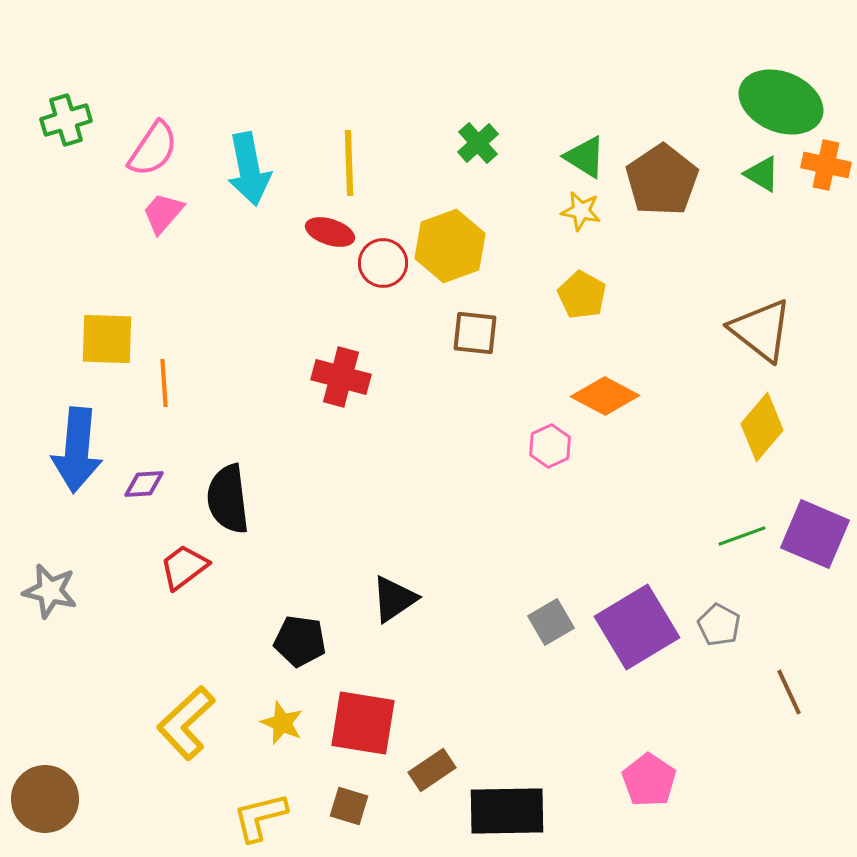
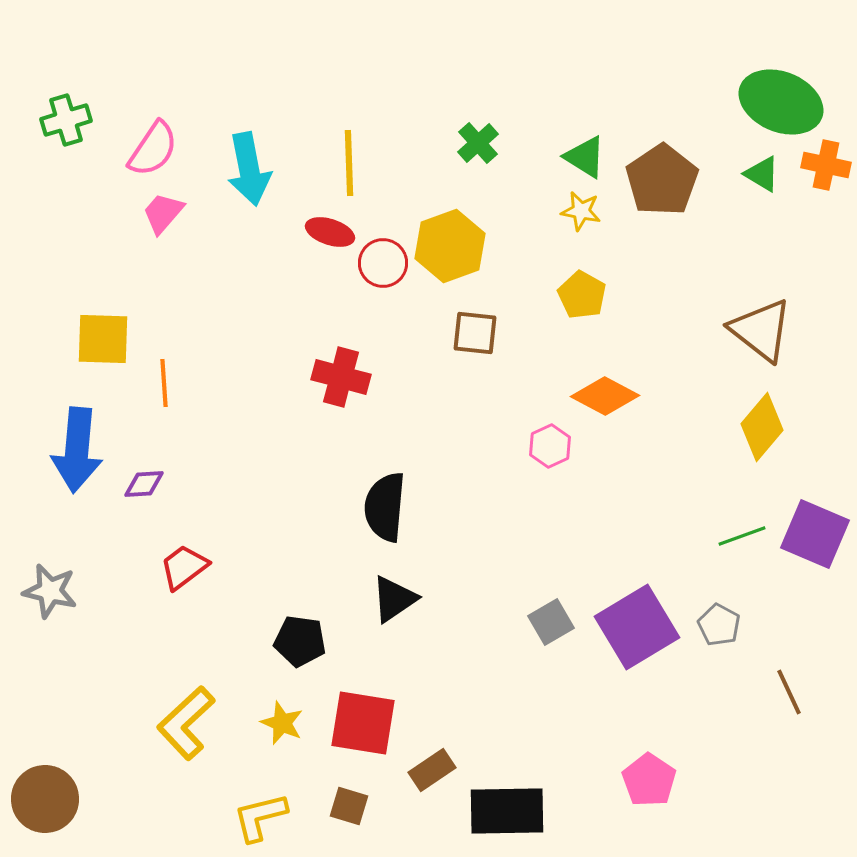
yellow square at (107, 339): moved 4 px left
black semicircle at (228, 499): moved 157 px right, 8 px down; rotated 12 degrees clockwise
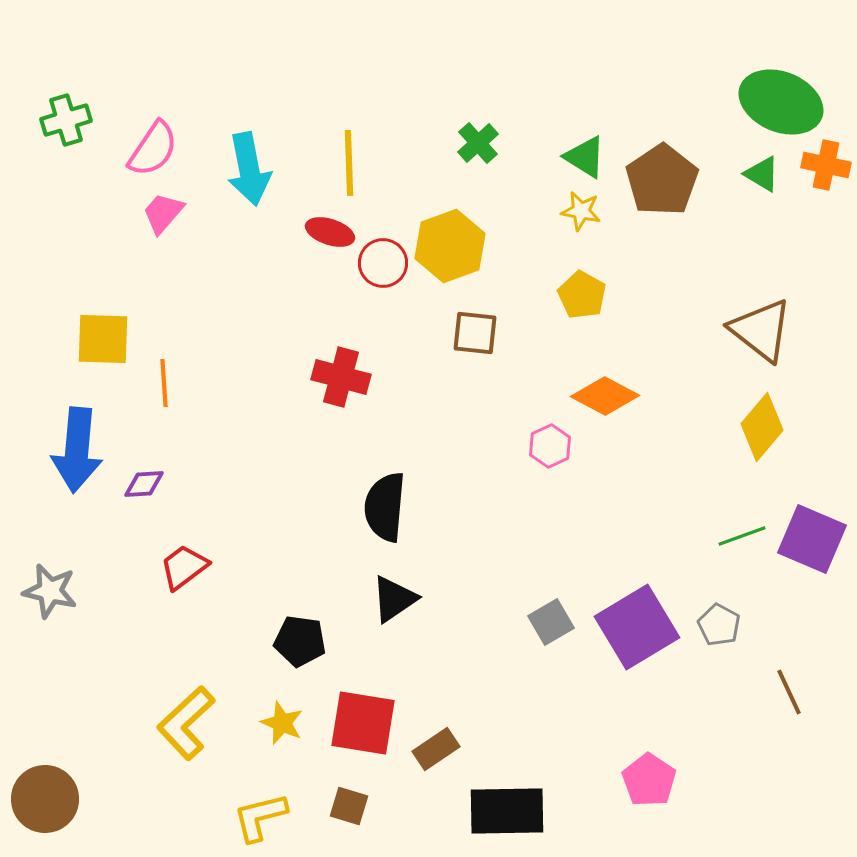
purple square at (815, 534): moved 3 px left, 5 px down
brown rectangle at (432, 770): moved 4 px right, 21 px up
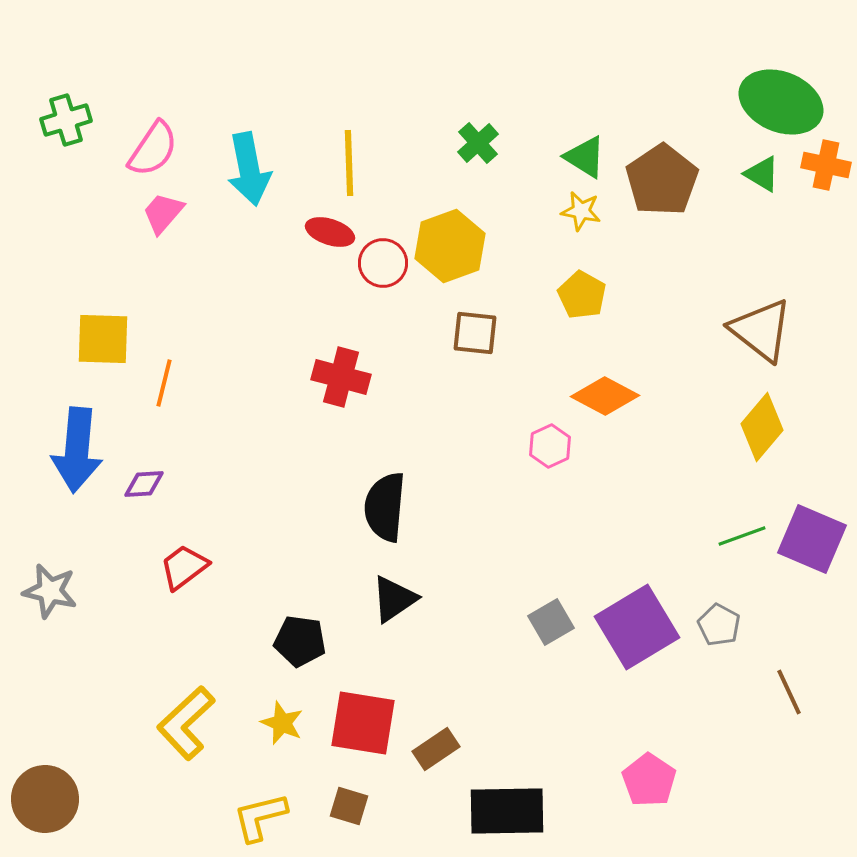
orange line at (164, 383): rotated 18 degrees clockwise
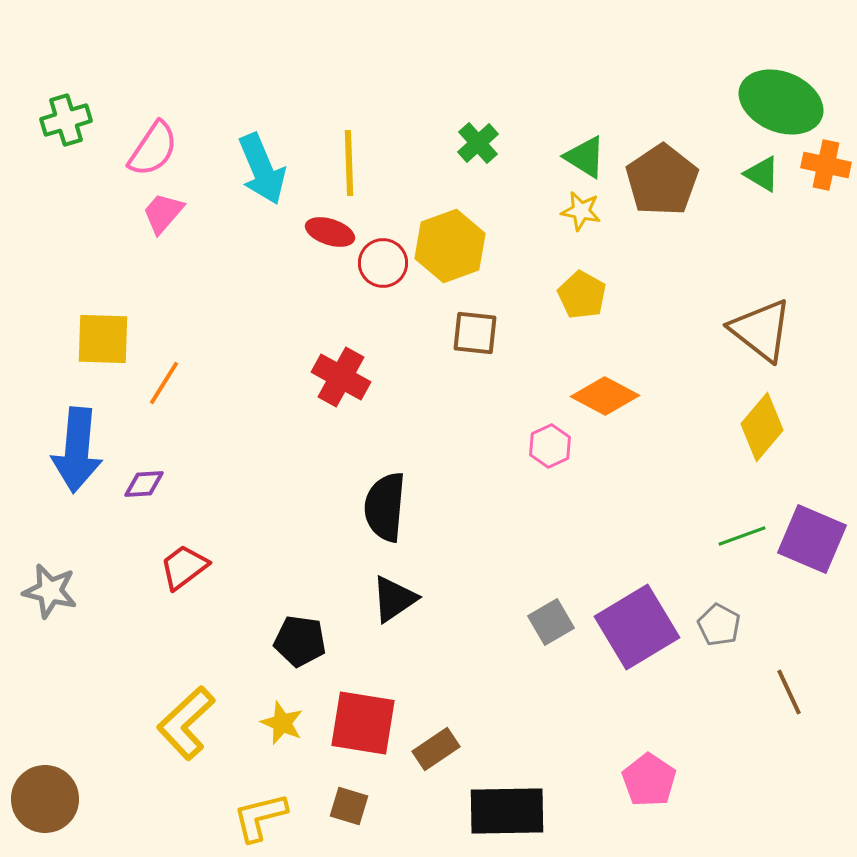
cyan arrow at (249, 169): moved 13 px right; rotated 12 degrees counterclockwise
red cross at (341, 377): rotated 14 degrees clockwise
orange line at (164, 383): rotated 18 degrees clockwise
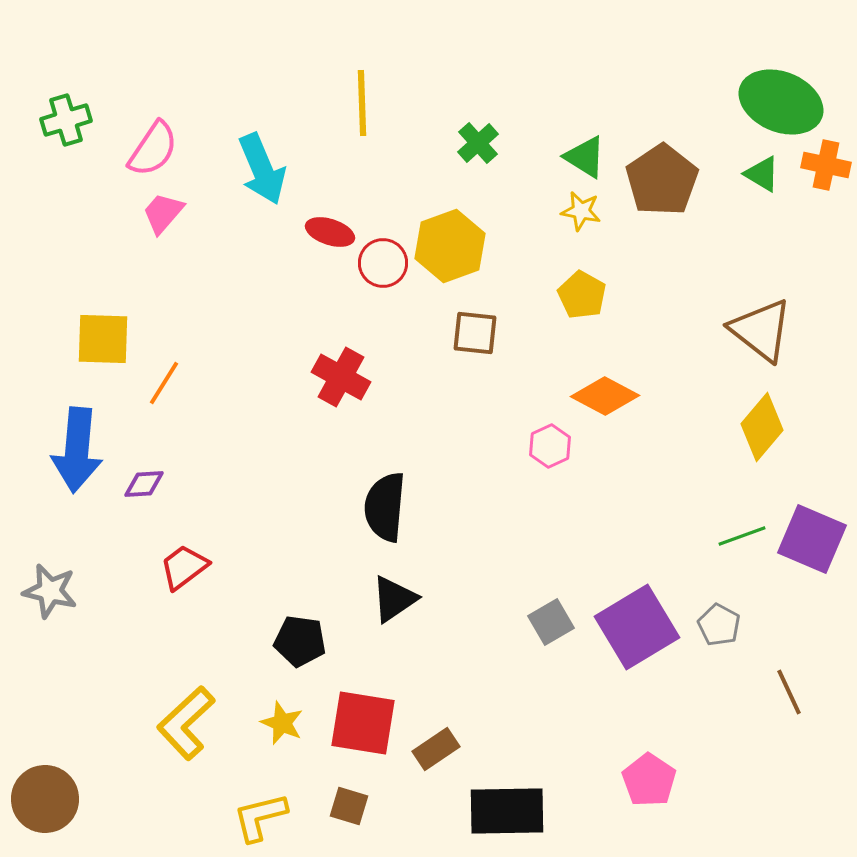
yellow line at (349, 163): moved 13 px right, 60 px up
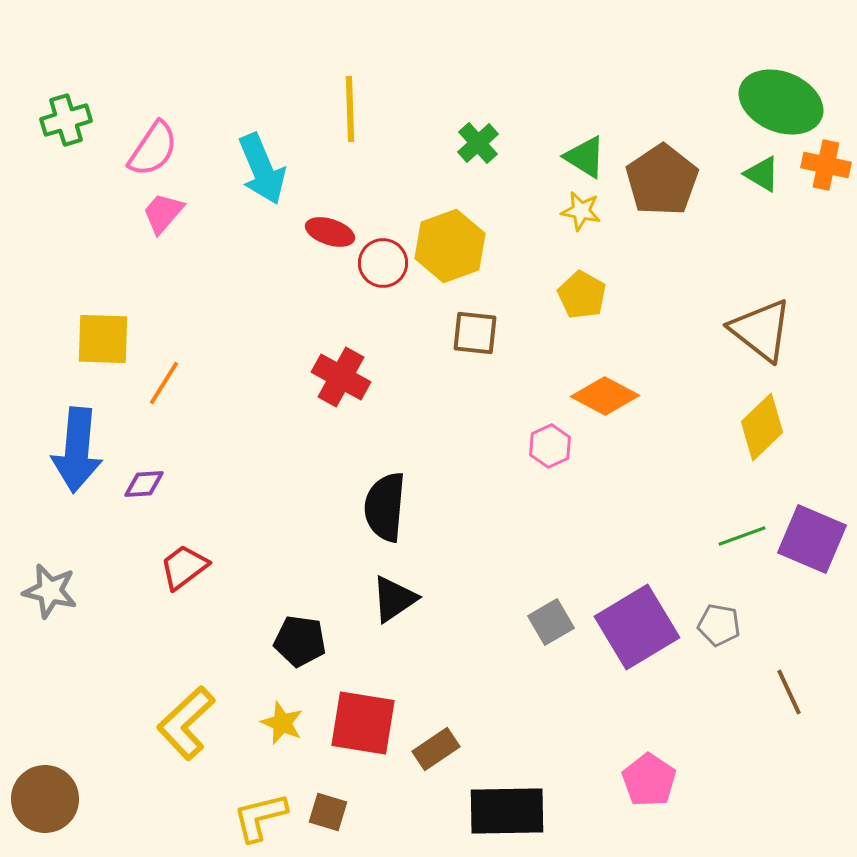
yellow line at (362, 103): moved 12 px left, 6 px down
yellow diamond at (762, 427): rotated 6 degrees clockwise
gray pentagon at (719, 625): rotated 18 degrees counterclockwise
brown square at (349, 806): moved 21 px left, 6 px down
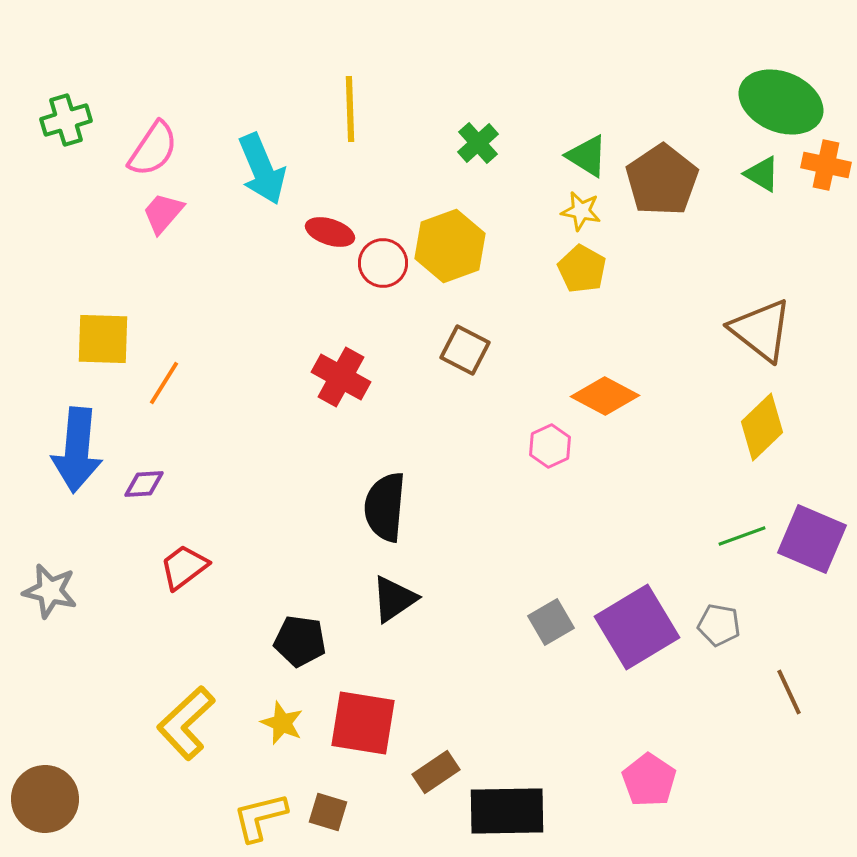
green triangle at (585, 157): moved 2 px right, 1 px up
yellow pentagon at (582, 295): moved 26 px up
brown square at (475, 333): moved 10 px left, 17 px down; rotated 21 degrees clockwise
brown rectangle at (436, 749): moved 23 px down
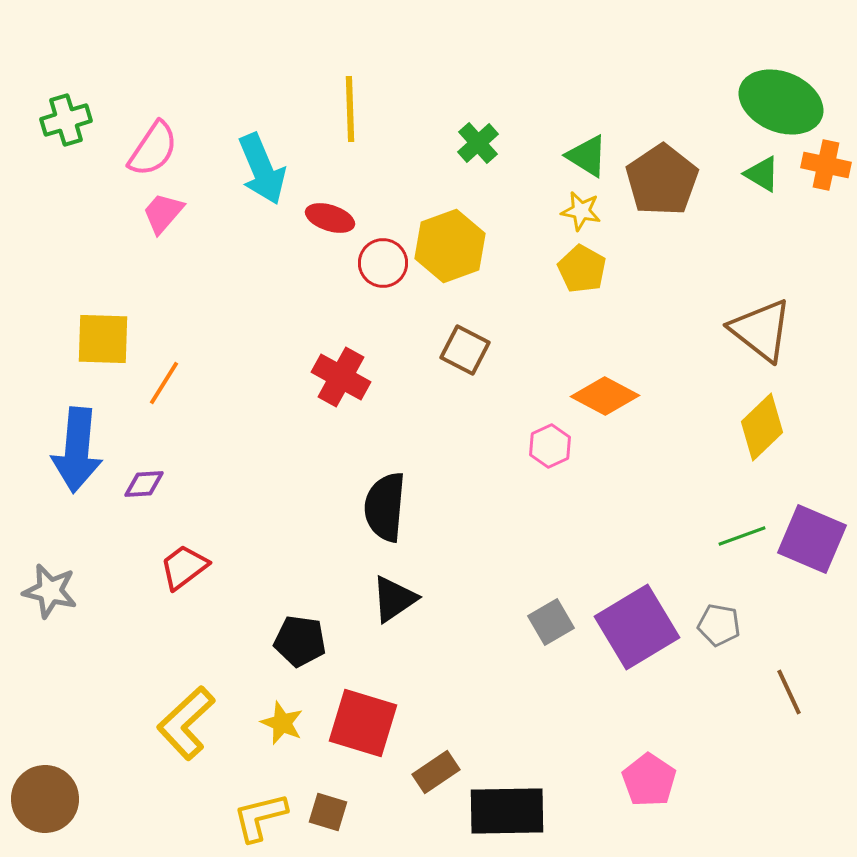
red ellipse at (330, 232): moved 14 px up
red square at (363, 723): rotated 8 degrees clockwise
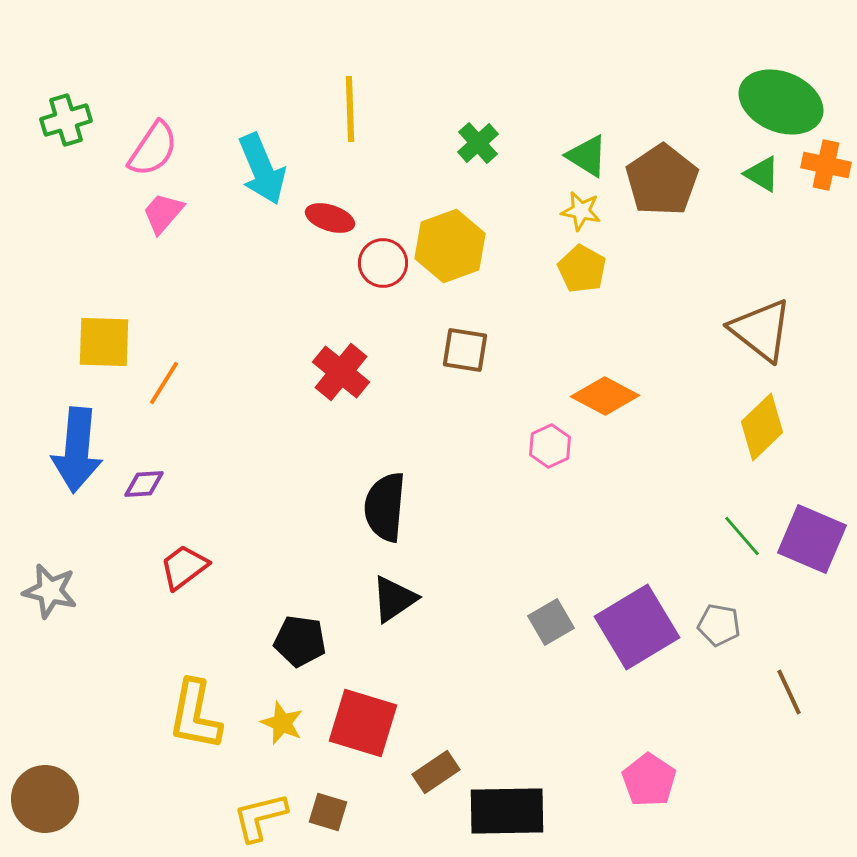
yellow square at (103, 339): moved 1 px right, 3 px down
brown square at (465, 350): rotated 18 degrees counterclockwise
red cross at (341, 377): moved 5 px up; rotated 10 degrees clockwise
green line at (742, 536): rotated 69 degrees clockwise
yellow L-shape at (186, 723): moved 9 px right, 8 px up; rotated 36 degrees counterclockwise
